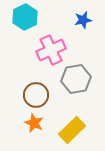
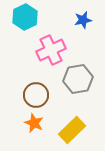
gray hexagon: moved 2 px right
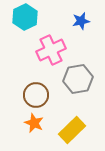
blue star: moved 2 px left, 1 px down
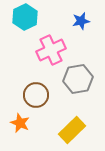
orange star: moved 14 px left
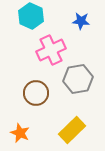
cyan hexagon: moved 6 px right, 1 px up; rotated 10 degrees counterclockwise
blue star: rotated 18 degrees clockwise
brown circle: moved 2 px up
orange star: moved 10 px down
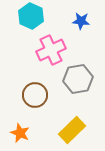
brown circle: moved 1 px left, 2 px down
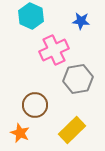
pink cross: moved 3 px right
brown circle: moved 10 px down
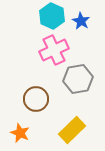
cyan hexagon: moved 21 px right
blue star: rotated 24 degrees clockwise
brown circle: moved 1 px right, 6 px up
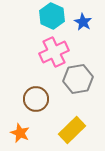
blue star: moved 2 px right, 1 px down
pink cross: moved 2 px down
